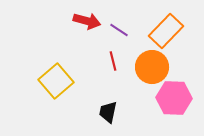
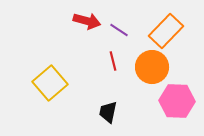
yellow square: moved 6 px left, 2 px down
pink hexagon: moved 3 px right, 3 px down
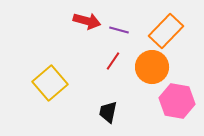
purple line: rotated 18 degrees counterclockwise
red line: rotated 48 degrees clockwise
pink hexagon: rotated 8 degrees clockwise
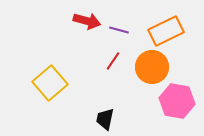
orange rectangle: rotated 20 degrees clockwise
black trapezoid: moved 3 px left, 7 px down
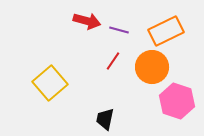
pink hexagon: rotated 8 degrees clockwise
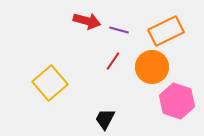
black trapezoid: rotated 15 degrees clockwise
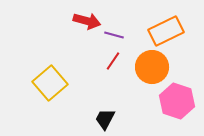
purple line: moved 5 px left, 5 px down
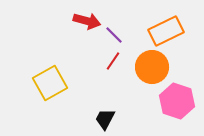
purple line: rotated 30 degrees clockwise
yellow square: rotated 12 degrees clockwise
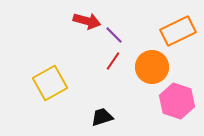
orange rectangle: moved 12 px right
black trapezoid: moved 3 px left, 2 px up; rotated 45 degrees clockwise
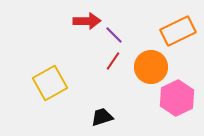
red arrow: rotated 16 degrees counterclockwise
orange circle: moved 1 px left
pink hexagon: moved 3 px up; rotated 16 degrees clockwise
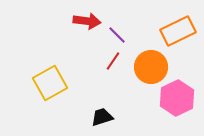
red arrow: rotated 8 degrees clockwise
purple line: moved 3 px right
